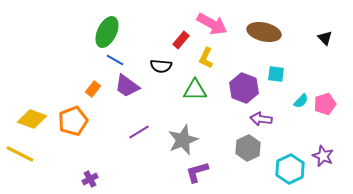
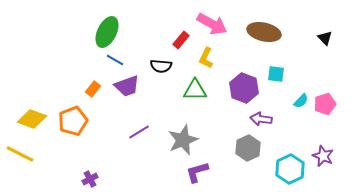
purple trapezoid: rotated 56 degrees counterclockwise
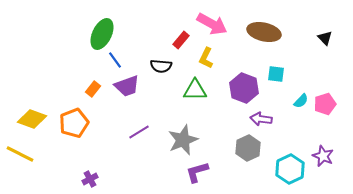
green ellipse: moved 5 px left, 2 px down
blue line: rotated 24 degrees clockwise
orange pentagon: moved 1 px right, 2 px down
